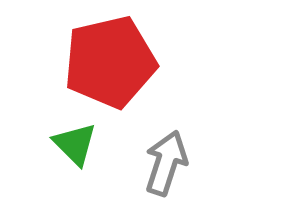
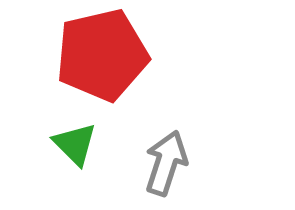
red pentagon: moved 8 px left, 7 px up
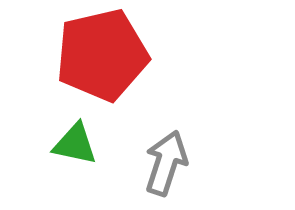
green triangle: rotated 33 degrees counterclockwise
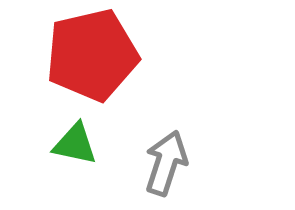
red pentagon: moved 10 px left
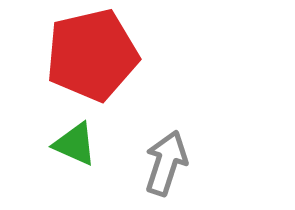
green triangle: rotated 12 degrees clockwise
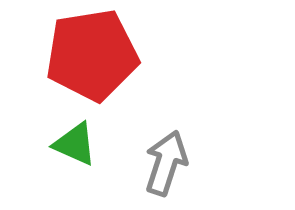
red pentagon: rotated 4 degrees clockwise
